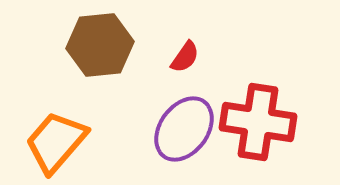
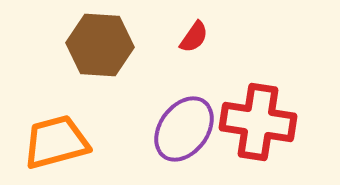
brown hexagon: rotated 10 degrees clockwise
red semicircle: moved 9 px right, 20 px up
orange trapezoid: rotated 34 degrees clockwise
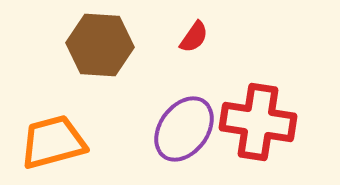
orange trapezoid: moved 3 px left
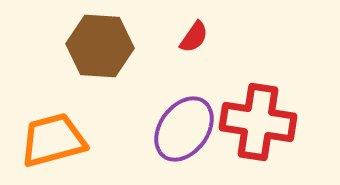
brown hexagon: moved 1 px down
orange trapezoid: moved 2 px up
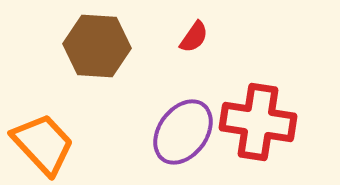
brown hexagon: moved 3 px left
purple ellipse: moved 1 px left, 3 px down
orange trapezoid: moved 10 px left, 4 px down; rotated 62 degrees clockwise
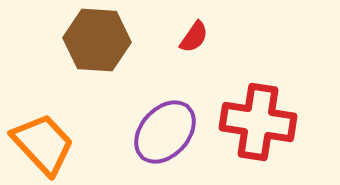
brown hexagon: moved 6 px up
purple ellipse: moved 18 px left; rotated 6 degrees clockwise
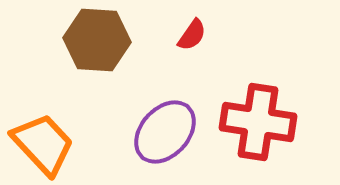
red semicircle: moved 2 px left, 2 px up
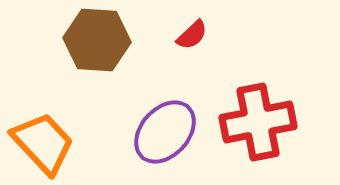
red semicircle: rotated 12 degrees clockwise
red cross: rotated 20 degrees counterclockwise
orange trapezoid: moved 1 px up
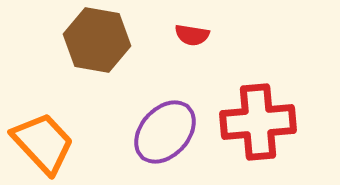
red semicircle: rotated 52 degrees clockwise
brown hexagon: rotated 6 degrees clockwise
red cross: rotated 6 degrees clockwise
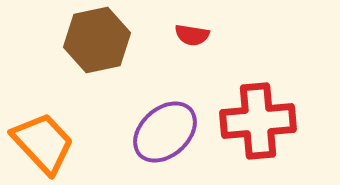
brown hexagon: rotated 22 degrees counterclockwise
red cross: moved 1 px up
purple ellipse: rotated 6 degrees clockwise
